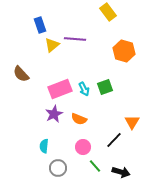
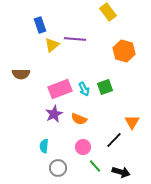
brown semicircle: rotated 48 degrees counterclockwise
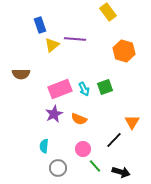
pink circle: moved 2 px down
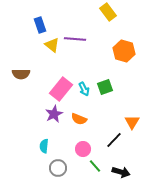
yellow triangle: rotated 42 degrees counterclockwise
pink rectangle: moved 1 px right; rotated 30 degrees counterclockwise
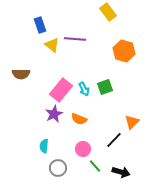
pink rectangle: moved 1 px down
orange triangle: rotated 14 degrees clockwise
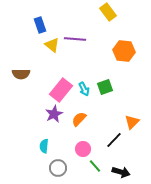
orange hexagon: rotated 10 degrees counterclockwise
orange semicircle: rotated 112 degrees clockwise
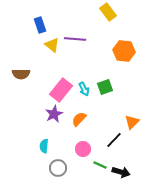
green line: moved 5 px right, 1 px up; rotated 24 degrees counterclockwise
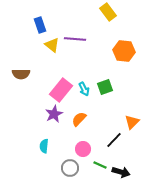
gray circle: moved 12 px right
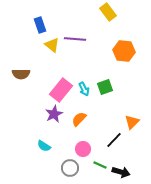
cyan semicircle: rotated 64 degrees counterclockwise
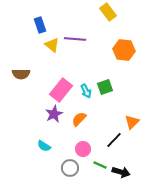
orange hexagon: moved 1 px up
cyan arrow: moved 2 px right, 2 px down
